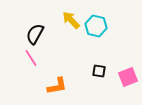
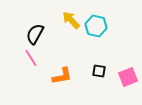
orange L-shape: moved 5 px right, 10 px up
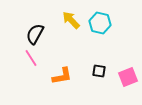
cyan hexagon: moved 4 px right, 3 px up
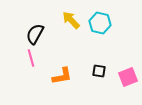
pink line: rotated 18 degrees clockwise
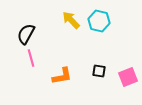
cyan hexagon: moved 1 px left, 2 px up
black semicircle: moved 9 px left
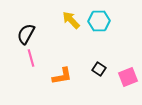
cyan hexagon: rotated 15 degrees counterclockwise
black square: moved 2 px up; rotated 24 degrees clockwise
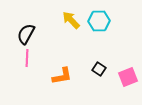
pink line: moved 4 px left; rotated 18 degrees clockwise
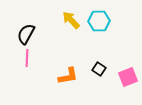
orange L-shape: moved 6 px right
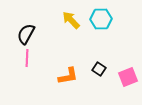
cyan hexagon: moved 2 px right, 2 px up
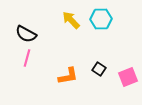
black semicircle: rotated 90 degrees counterclockwise
pink line: rotated 12 degrees clockwise
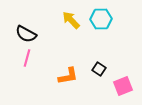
pink square: moved 5 px left, 9 px down
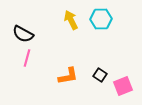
yellow arrow: rotated 18 degrees clockwise
black semicircle: moved 3 px left
black square: moved 1 px right, 6 px down
